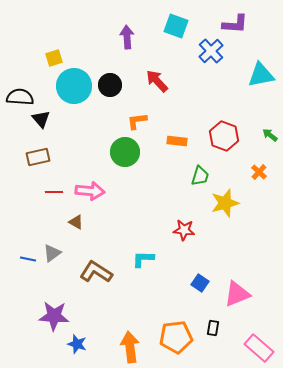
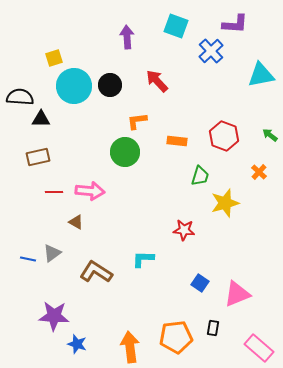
black triangle: rotated 48 degrees counterclockwise
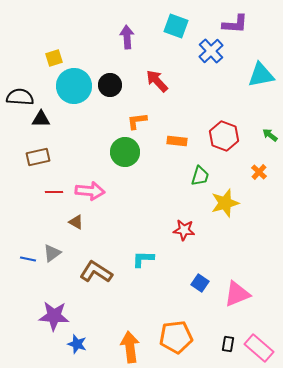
black rectangle: moved 15 px right, 16 px down
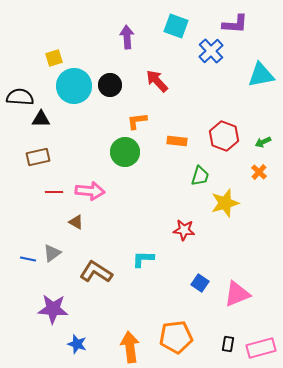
green arrow: moved 7 px left, 7 px down; rotated 63 degrees counterclockwise
purple star: moved 1 px left, 7 px up
pink rectangle: moved 2 px right; rotated 56 degrees counterclockwise
